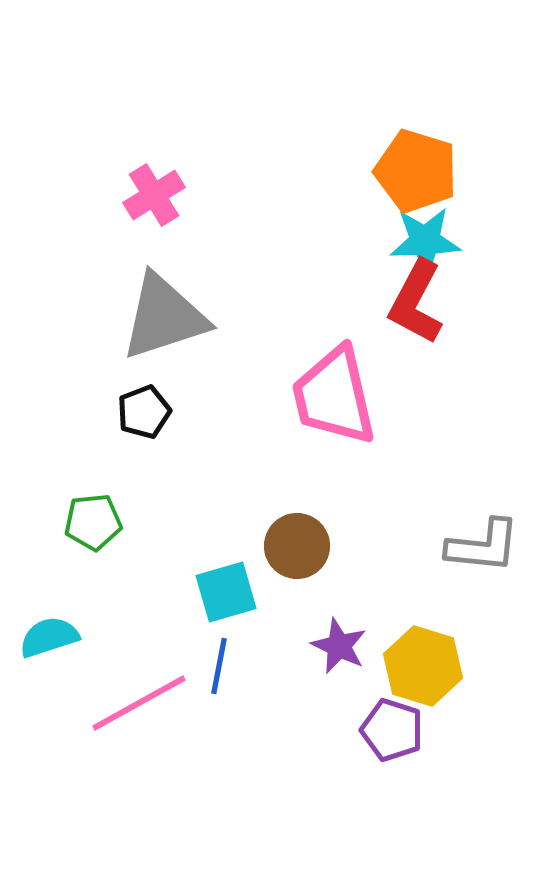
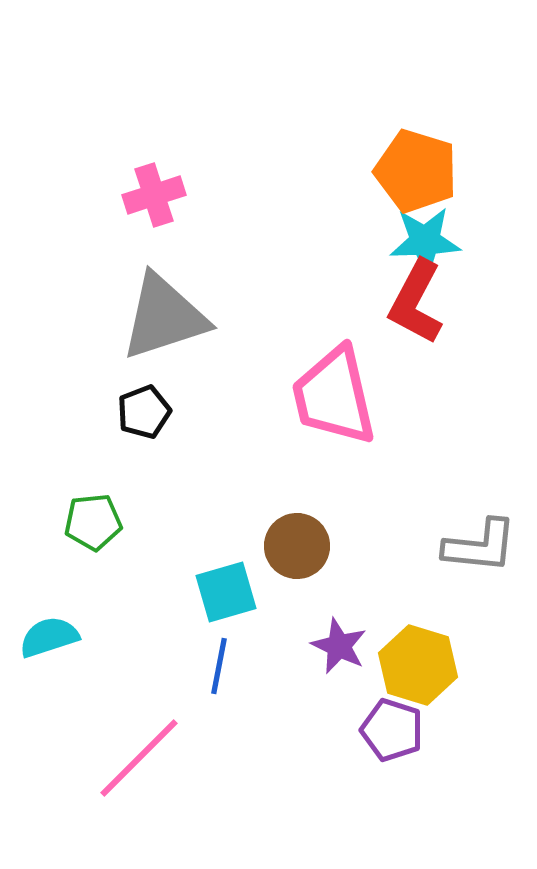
pink cross: rotated 14 degrees clockwise
gray L-shape: moved 3 px left
yellow hexagon: moved 5 px left, 1 px up
pink line: moved 55 px down; rotated 16 degrees counterclockwise
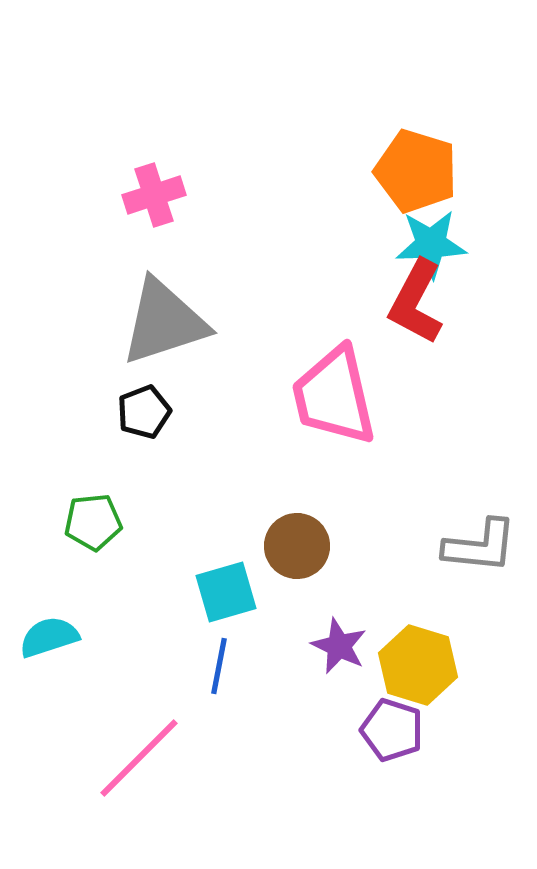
cyan star: moved 6 px right, 3 px down
gray triangle: moved 5 px down
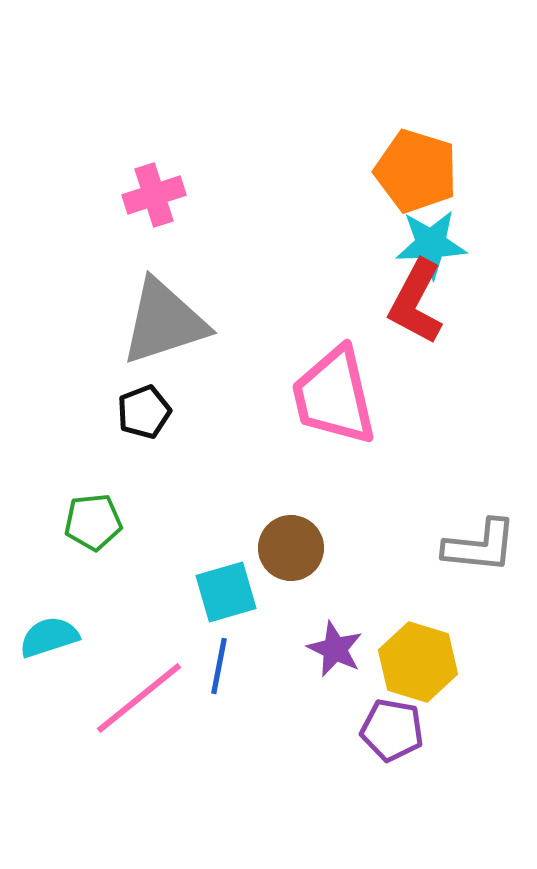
brown circle: moved 6 px left, 2 px down
purple star: moved 4 px left, 3 px down
yellow hexagon: moved 3 px up
purple pentagon: rotated 8 degrees counterclockwise
pink line: moved 60 px up; rotated 6 degrees clockwise
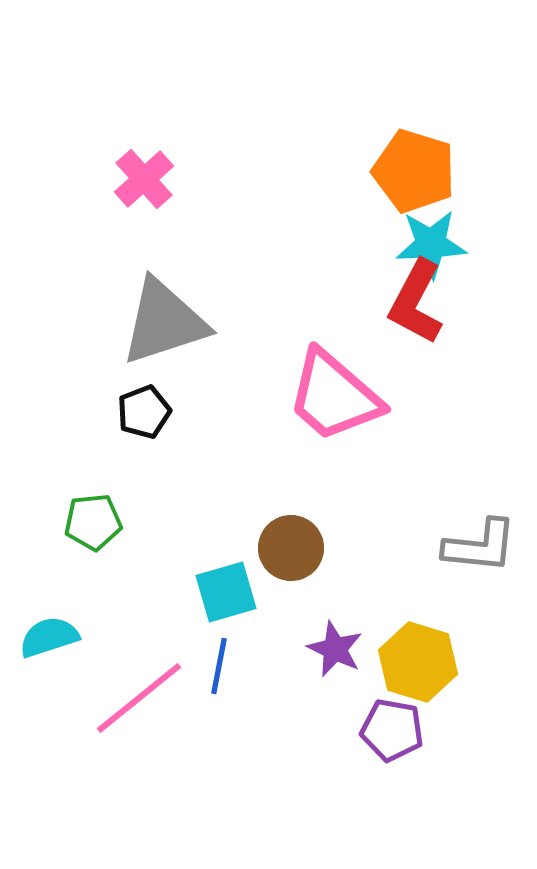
orange pentagon: moved 2 px left
pink cross: moved 10 px left, 16 px up; rotated 24 degrees counterclockwise
pink trapezoid: rotated 36 degrees counterclockwise
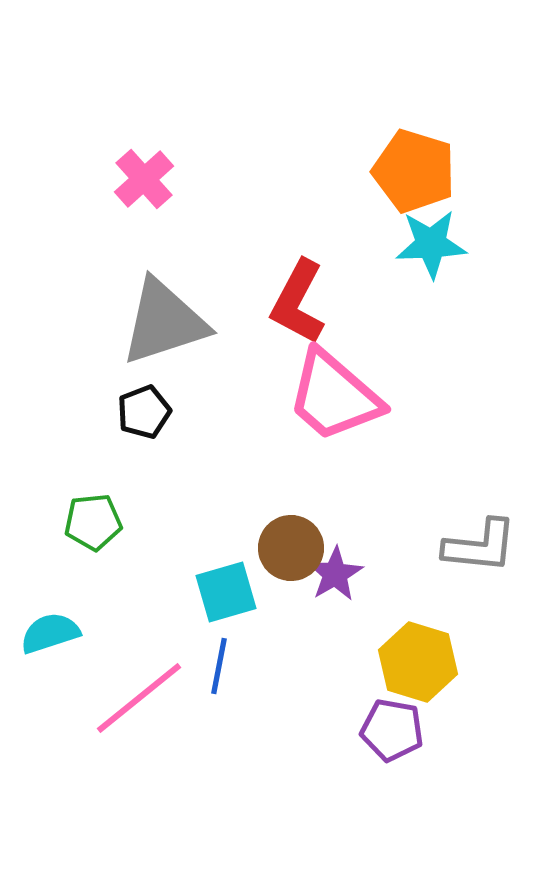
red L-shape: moved 118 px left
cyan semicircle: moved 1 px right, 4 px up
purple star: moved 75 px up; rotated 16 degrees clockwise
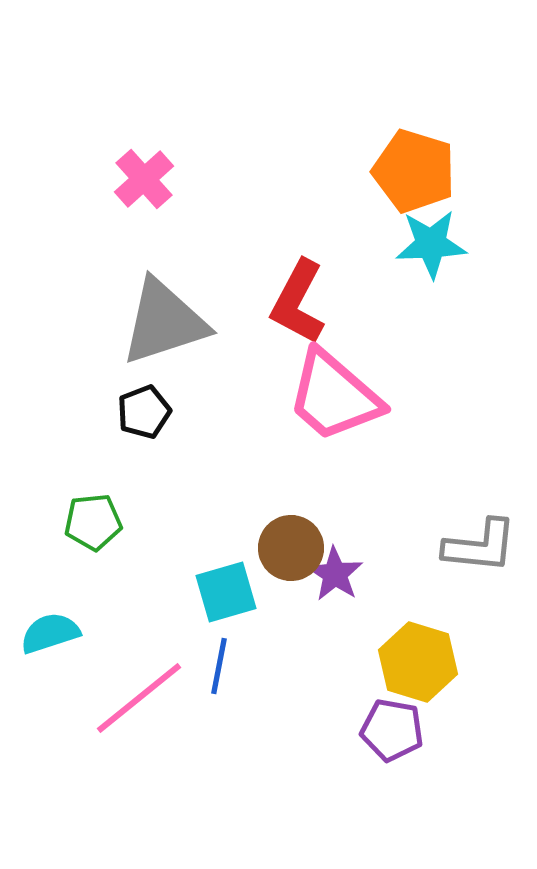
purple star: rotated 8 degrees counterclockwise
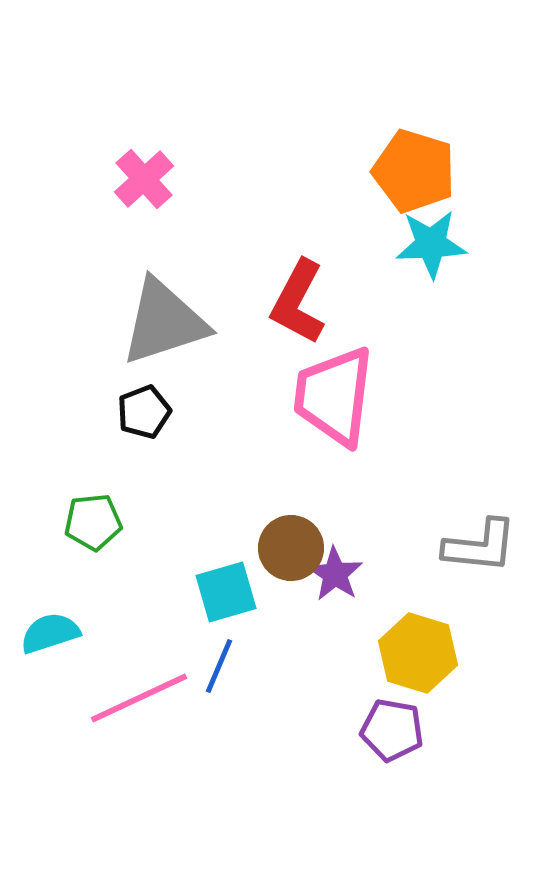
pink trapezoid: rotated 56 degrees clockwise
yellow hexagon: moved 9 px up
blue line: rotated 12 degrees clockwise
pink line: rotated 14 degrees clockwise
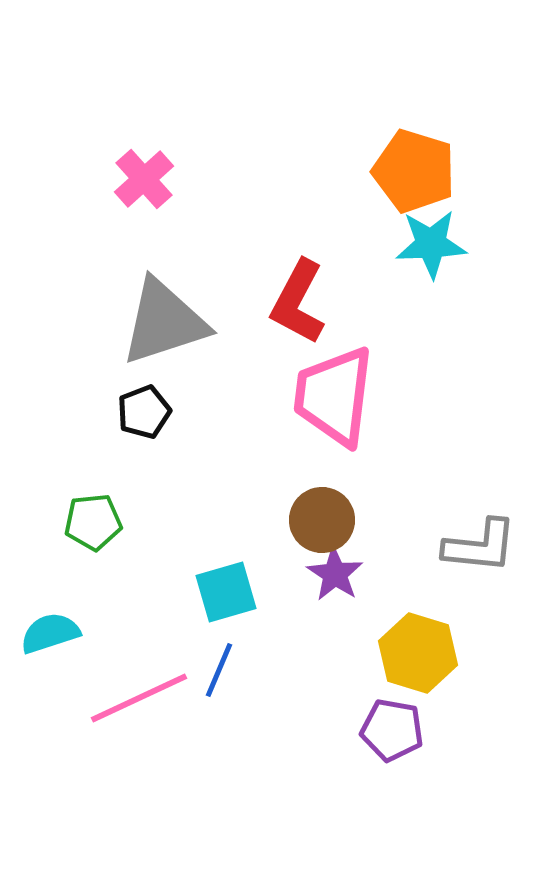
brown circle: moved 31 px right, 28 px up
blue line: moved 4 px down
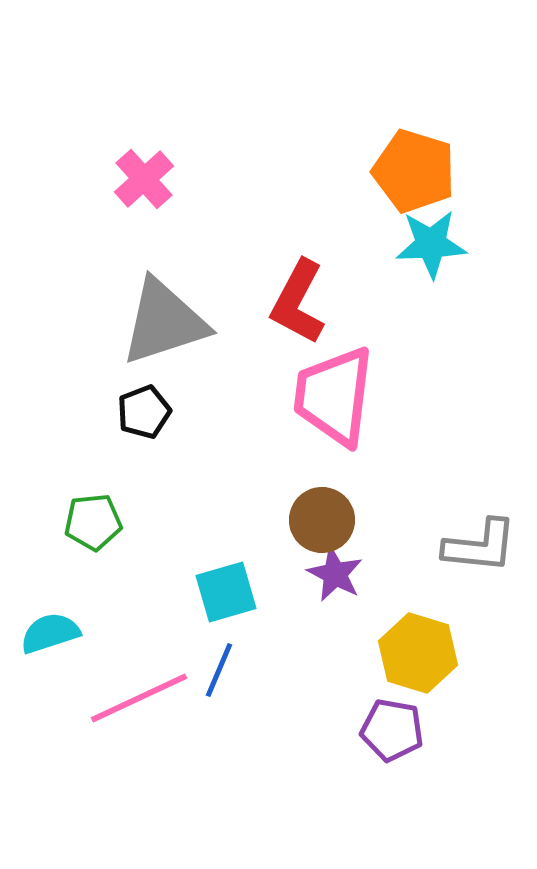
purple star: rotated 6 degrees counterclockwise
